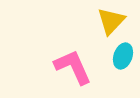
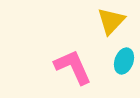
cyan ellipse: moved 1 px right, 5 px down
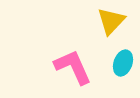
cyan ellipse: moved 1 px left, 2 px down
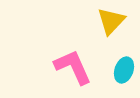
cyan ellipse: moved 1 px right, 7 px down
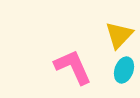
yellow triangle: moved 8 px right, 14 px down
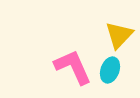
cyan ellipse: moved 14 px left
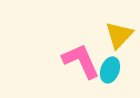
pink L-shape: moved 8 px right, 6 px up
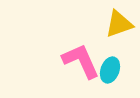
yellow triangle: moved 11 px up; rotated 28 degrees clockwise
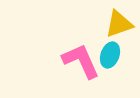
cyan ellipse: moved 15 px up
